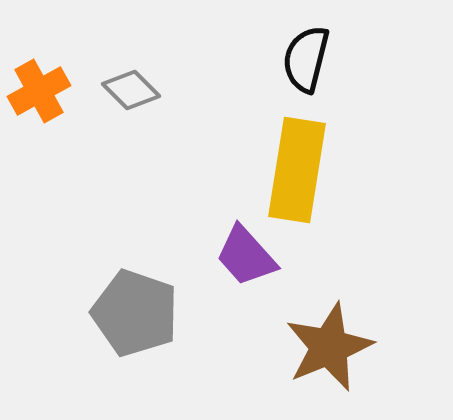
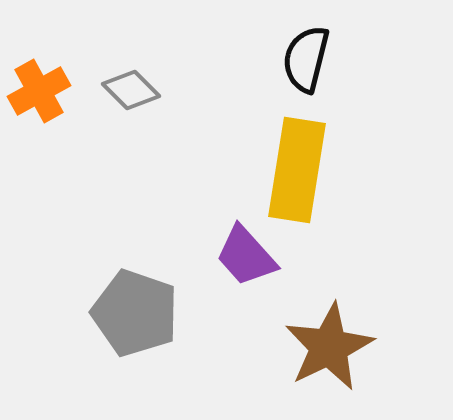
brown star: rotated 4 degrees counterclockwise
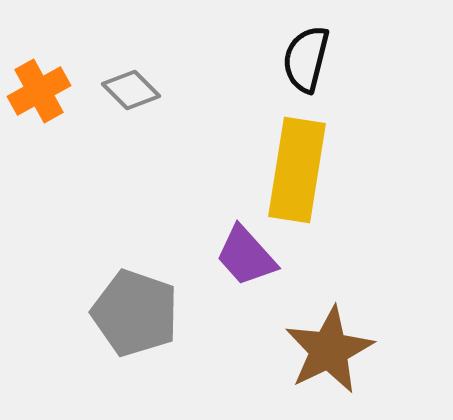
brown star: moved 3 px down
